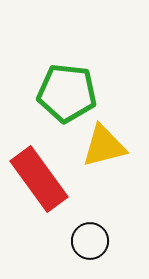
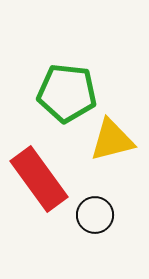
yellow triangle: moved 8 px right, 6 px up
black circle: moved 5 px right, 26 px up
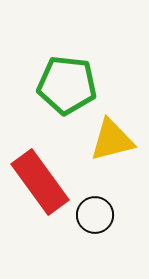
green pentagon: moved 8 px up
red rectangle: moved 1 px right, 3 px down
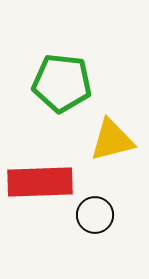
green pentagon: moved 5 px left, 2 px up
red rectangle: rotated 56 degrees counterclockwise
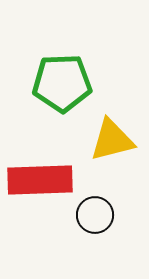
green pentagon: rotated 8 degrees counterclockwise
red rectangle: moved 2 px up
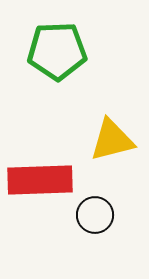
green pentagon: moved 5 px left, 32 px up
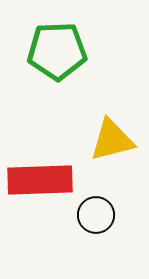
black circle: moved 1 px right
